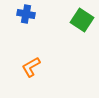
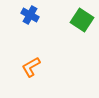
blue cross: moved 4 px right, 1 px down; rotated 18 degrees clockwise
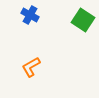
green square: moved 1 px right
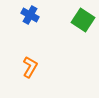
orange L-shape: moved 1 px left; rotated 150 degrees clockwise
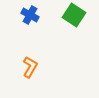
green square: moved 9 px left, 5 px up
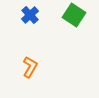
blue cross: rotated 18 degrees clockwise
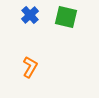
green square: moved 8 px left, 2 px down; rotated 20 degrees counterclockwise
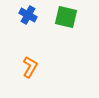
blue cross: moved 2 px left; rotated 18 degrees counterclockwise
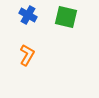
orange L-shape: moved 3 px left, 12 px up
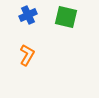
blue cross: rotated 36 degrees clockwise
